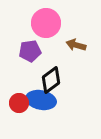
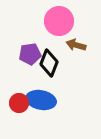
pink circle: moved 13 px right, 2 px up
purple pentagon: moved 3 px down
black diamond: moved 2 px left, 17 px up; rotated 32 degrees counterclockwise
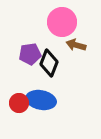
pink circle: moved 3 px right, 1 px down
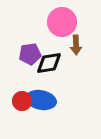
brown arrow: rotated 108 degrees counterclockwise
black diamond: rotated 60 degrees clockwise
red circle: moved 3 px right, 2 px up
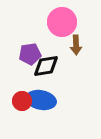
black diamond: moved 3 px left, 3 px down
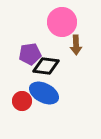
black diamond: rotated 16 degrees clockwise
blue ellipse: moved 3 px right, 7 px up; rotated 16 degrees clockwise
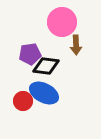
red circle: moved 1 px right
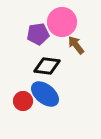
brown arrow: rotated 144 degrees clockwise
purple pentagon: moved 8 px right, 20 px up
black diamond: moved 1 px right
blue ellipse: moved 1 px right, 1 px down; rotated 12 degrees clockwise
